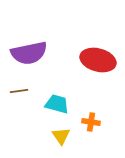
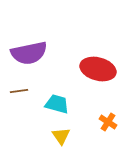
red ellipse: moved 9 px down
orange cross: moved 17 px right; rotated 24 degrees clockwise
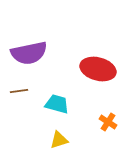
yellow triangle: moved 2 px left, 4 px down; rotated 48 degrees clockwise
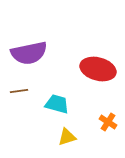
yellow triangle: moved 8 px right, 3 px up
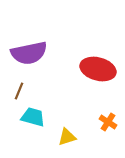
brown line: rotated 60 degrees counterclockwise
cyan trapezoid: moved 24 px left, 13 px down
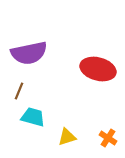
orange cross: moved 16 px down
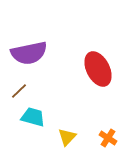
red ellipse: rotated 48 degrees clockwise
brown line: rotated 24 degrees clockwise
yellow triangle: rotated 30 degrees counterclockwise
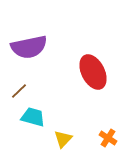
purple semicircle: moved 6 px up
red ellipse: moved 5 px left, 3 px down
yellow triangle: moved 4 px left, 2 px down
